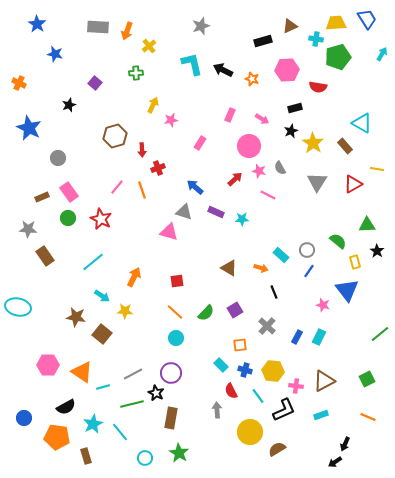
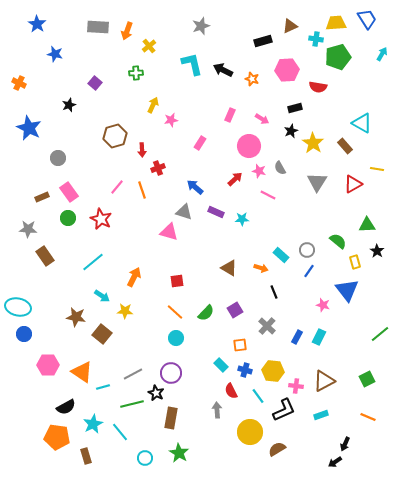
blue circle at (24, 418): moved 84 px up
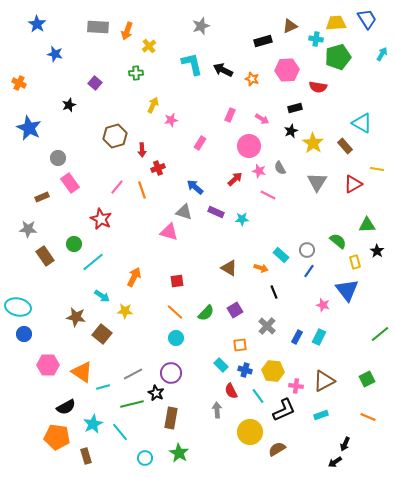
pink rectangle at (69, 192): moved 1 px right, 9 px up
green circle at (68, 218): moved 6 px right, 26 px down
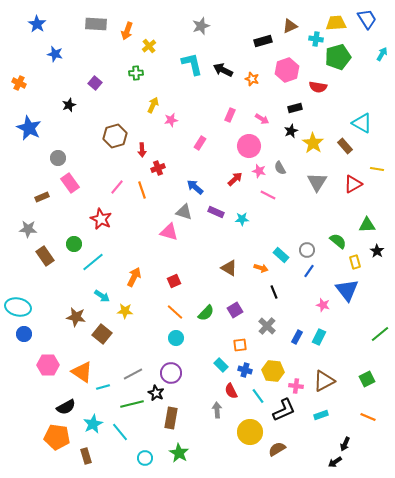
gray rectangle at (98, 27): moved 2 px left, 3 px up
pink hexagon at (287, 70): rotated 15 degrees counterclockwise
red square at (177, 281): moved 3 px left; rotated 16 degrees counterclockwise
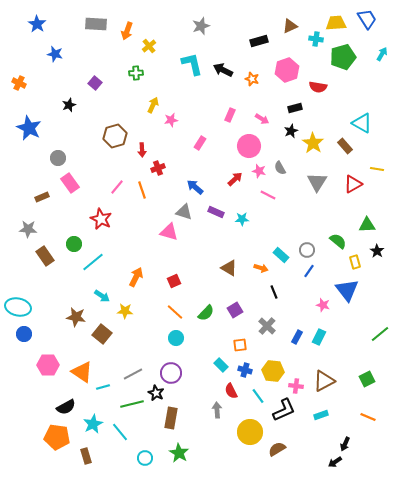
black rectangle at (263, 41): moved 4 px left
green pentagon at (338, 57): moved 5 px right
orange arrow at (134, 277): moved 2 px right
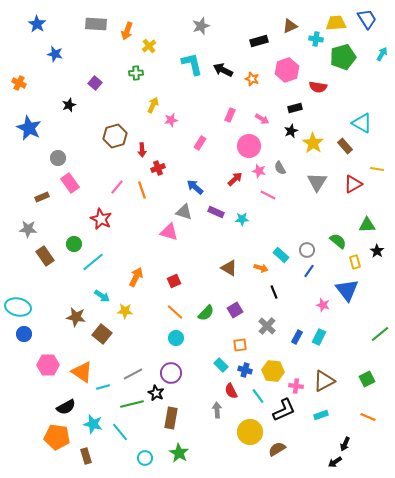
cyan star at (93, 424): rotated 30 degrees counterclockwise
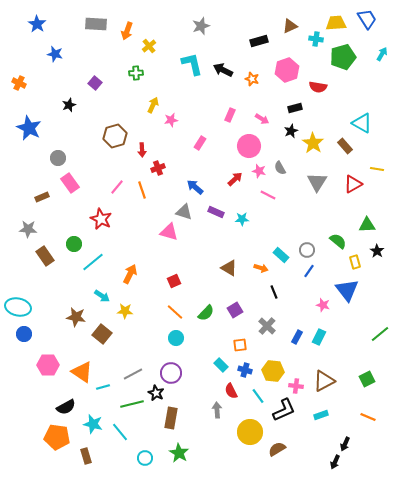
orange arrow at (136, 277): moved 6 px left, 3 px up
black arrow at (335, 462): rotated 32 degrees counterclockwise
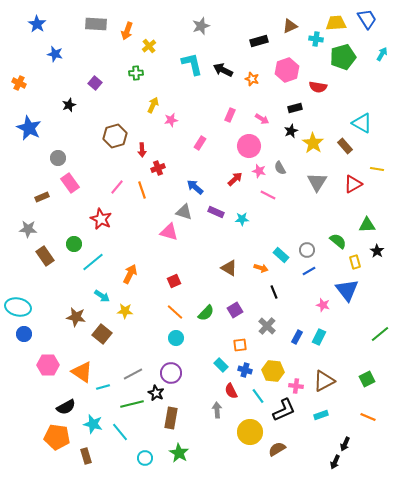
blue line at (309, 271): rotated 24 degrees clockwise
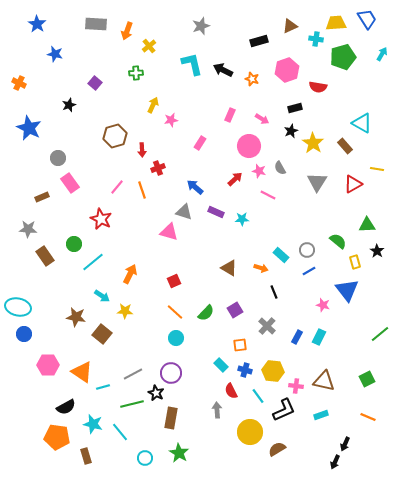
brown triangle at (324, 381): rotated 40 degrees clockwise
